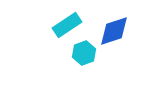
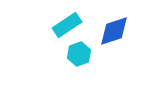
cyan hexagon: moved 5 px left, 1 px down
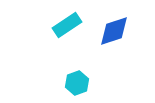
cyan hexagon: moved 2 px left, 29 px down
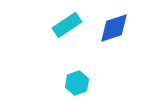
blue diamond: moved 3 px up
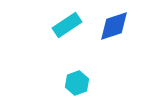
blue diamond: moved 2 px up
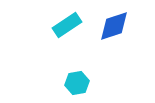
cyan hexagon: rotated 10 degrees clockwise
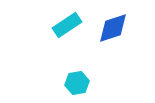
blue diamond: moved 1 px left, 2 px down
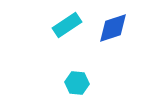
cyan hexagon: rotated 15 degrees clockwise
